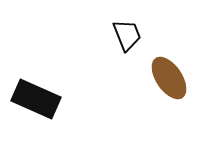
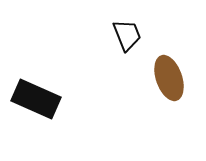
brown ellipse: rotated 15 degrees clockwise
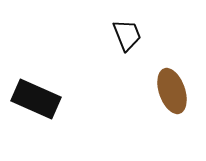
brown ellipse: moved 3 px right, 13 px down
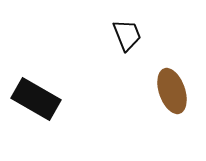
black rectangle: rotated 6 degrees clockwise
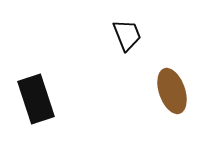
black rectangle: rotated 42 degrees clockwise
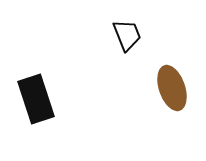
brown ellipse: moved 3 px up
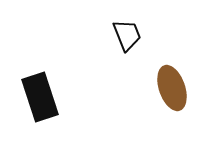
black rectangle: moved 4 px right, 2 px up
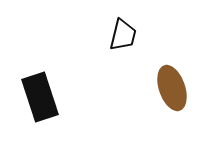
black trapezoid: moved 4 px left; rotated 36 degrees clockwise
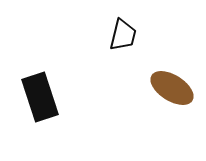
brown ellipse: rotated 39 degrees counterclockwise
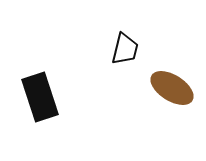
black trapezoid: moved 2 px right, 14 px down
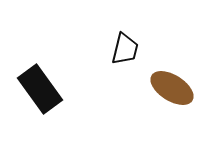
black rectangle: moved 8 px up; rotated 18 degrees counterclockwise
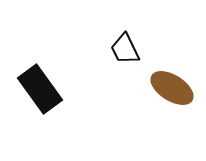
black trapezoid: rotated 140 degrees clockwise
